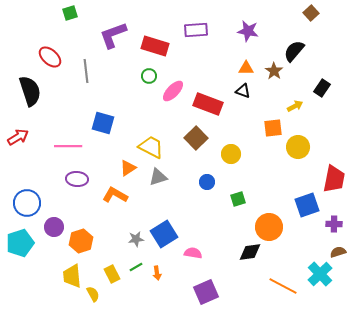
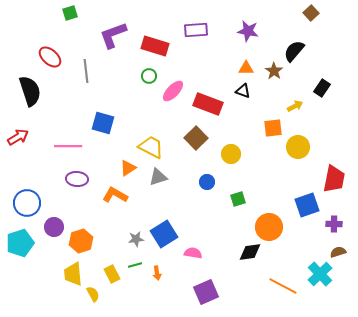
green line at (136, 267): moved 1 px left, 2 px up; rotated 16 degrees clockwise
yellow trapezoid at (72, 276): moved 1 px right, 2 px up
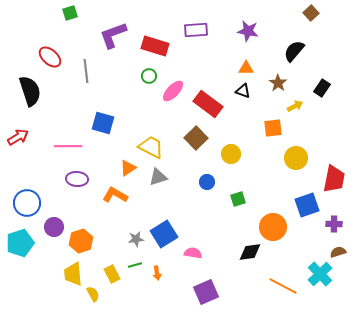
brown star at (274, 71): moved 4 px right, 12 px down
red rectangle at (208, 104): rotated 16 degrees clockwise
yellow circle at (298, 147): moved 2 px left, 11 px down
orange circle at (269, 227): moved 4 px right
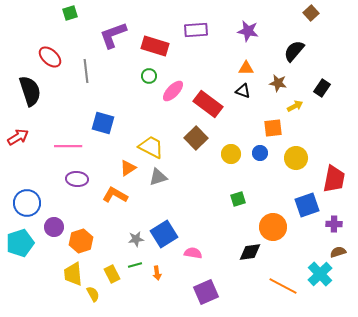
brown star at (278, 83): rotated 24 degrees counterclockwise
blue circle at (207, 182): moved 53 px right, 29 px up
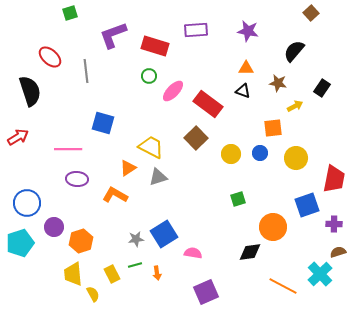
pink line at (68, 146): moved 3 px down
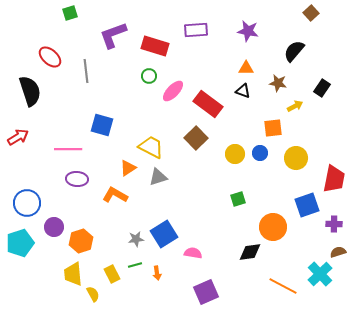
blue square at (103, 123): moved 1 px left, 2 px down
yellow circle at (231, 154): moved 4 px right
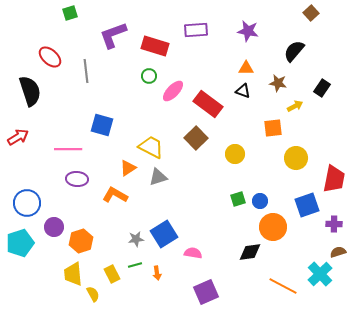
blue circle at (260, 153): moved 48 px down
